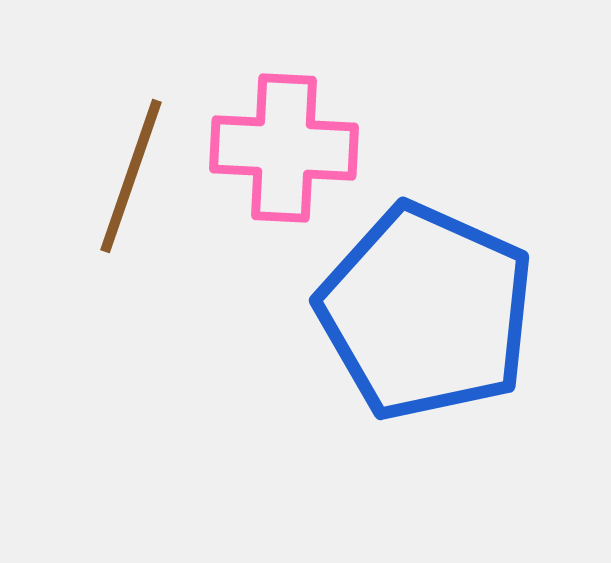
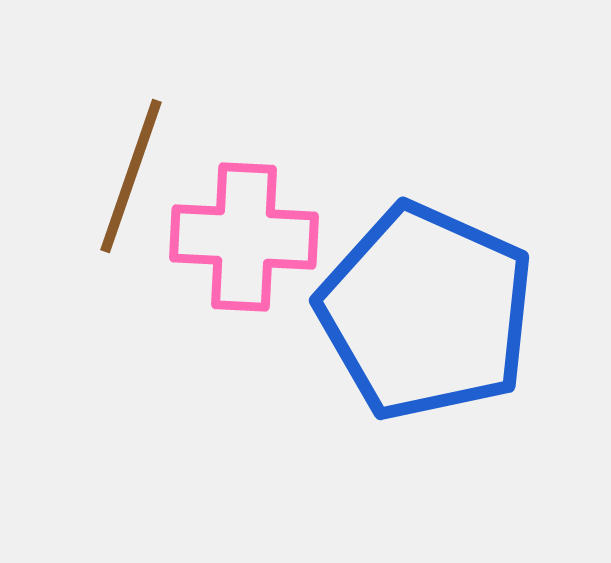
pink cross: moved 40 px left, 89 px down
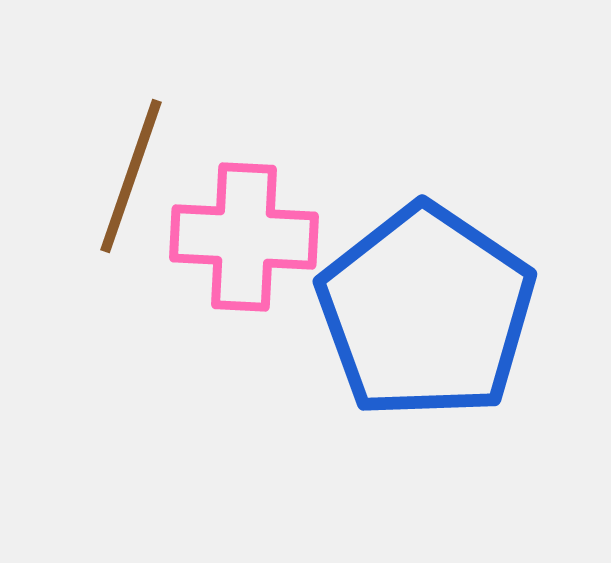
blue pentagon: rotated 10 degrees clockwise
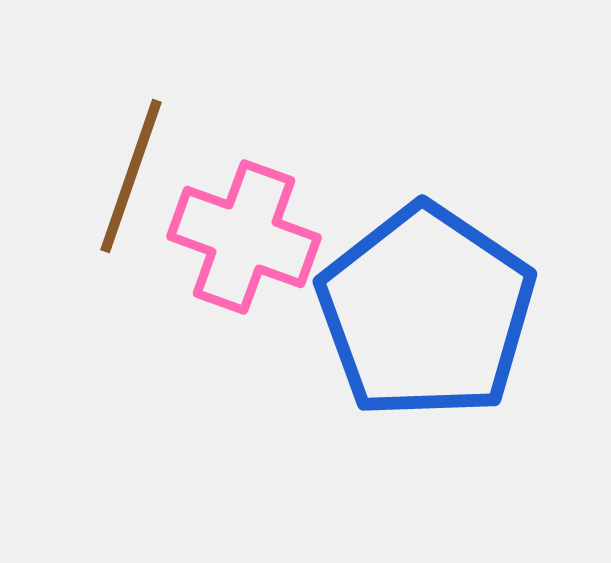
pink cross: rotated 17 degrees clockwise
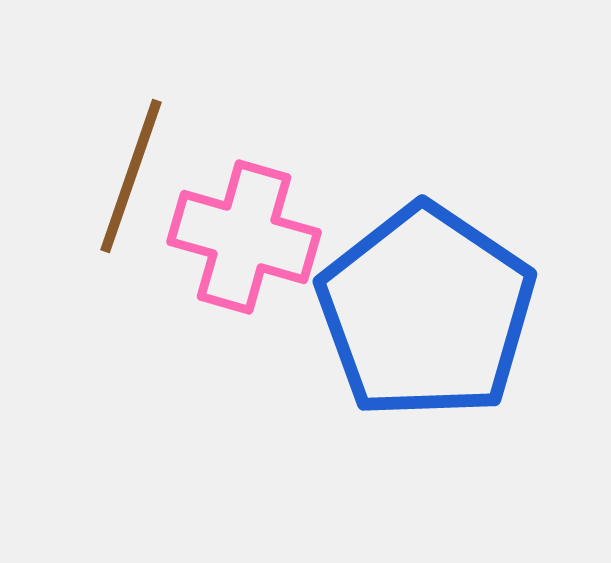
pink cross: rotated 4 degrees counterclockwise
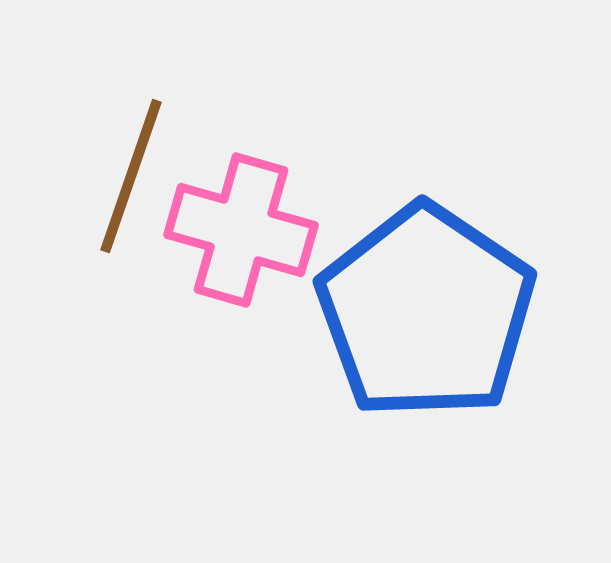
pink cross: moved 3 px left, 7 px up
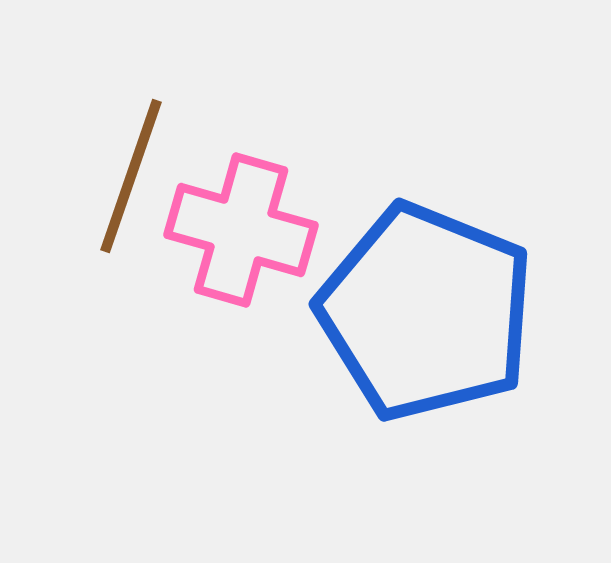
blue pentagon: rotated 12 degrees counterclockwise
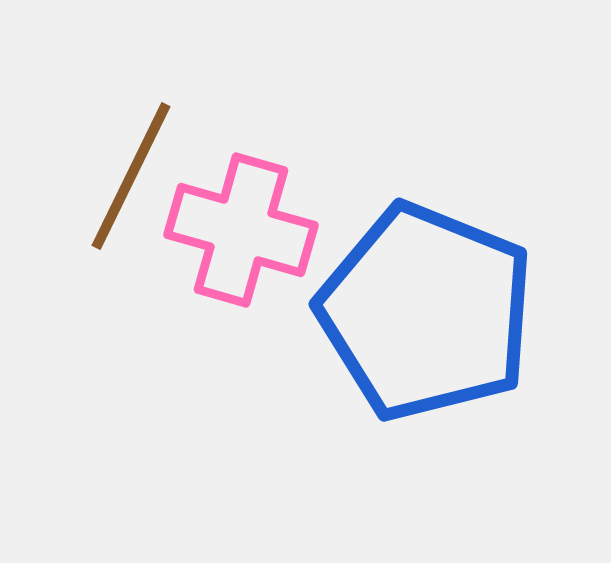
brown line: rotated 7 degrees clockwise
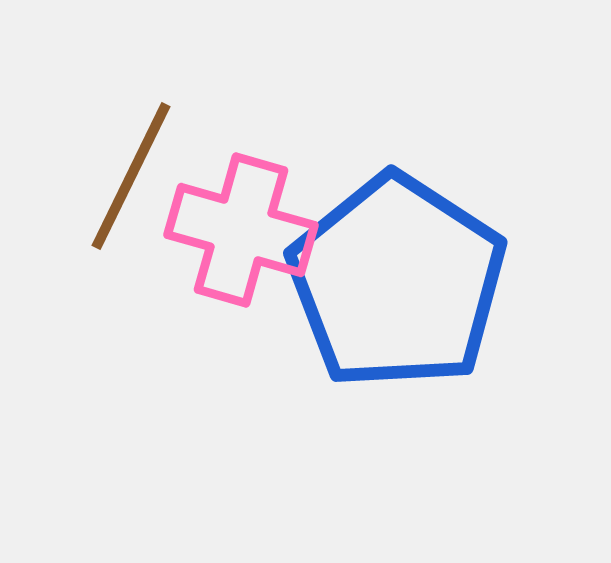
blue pentagon: moved 29 px left, 30 px up; rotated 11 degrees clockwise
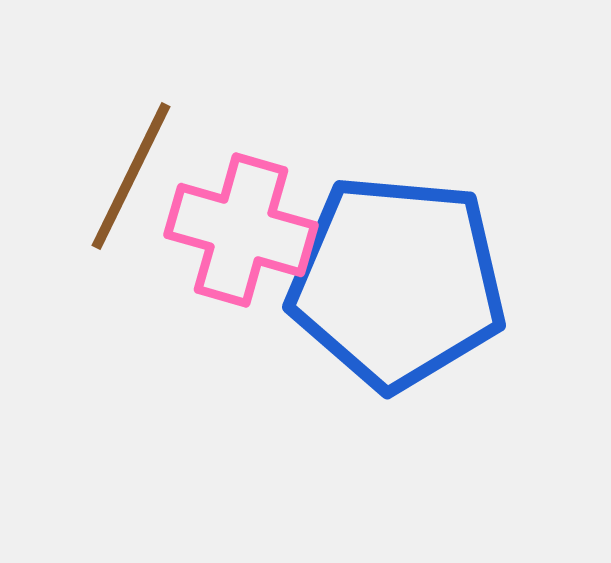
blue pentagon: rotated 28 degrees counterclockwise
